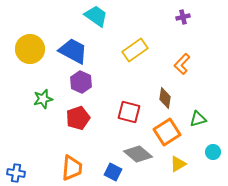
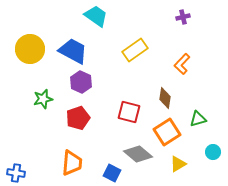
orange trapezoid: moved 5 px up
blue square: moved 1 px left, 1 px down
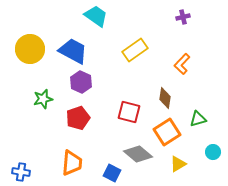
blue cross: moved 5 px right, 1 px up
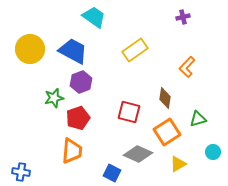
cyan trapezoid: moved 2 px left, 1 px down
orange L-shape: moved 5 px right, 3 px down
purple hexagon: rotated 15 degrees clockwise
green star: moved 11 px right, 1 px up
gray diamond: rotated 16 degrees counterclockwise
orange trapezoid: moved 12 px up
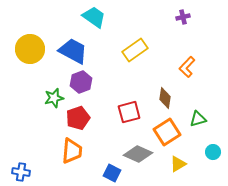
red square: rotated 30 degrees counterclockwise
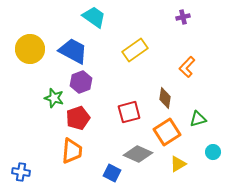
green star: rotated 30 degrees clockwise
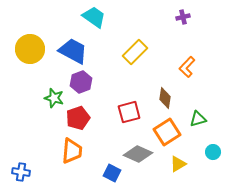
yellow rectangle: moved 2 px down; rotated 10 degrees counterclockwise
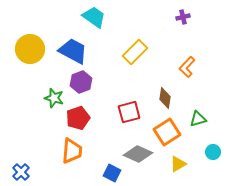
blue cross: rotated 36 degrees clockwise
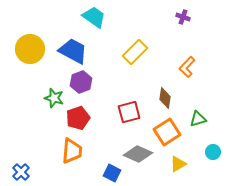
purple cross: rotated 32 degrees clockwise
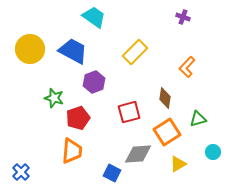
purple hexagon: moved 13 px right
gray diamond: rotated 28 degrees counterclockwise
